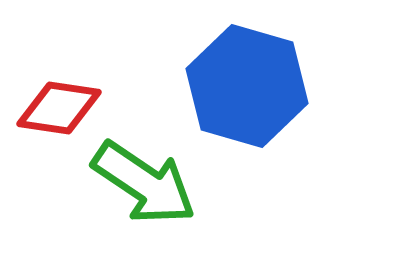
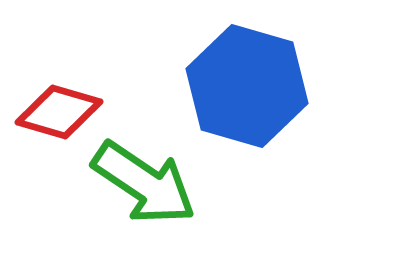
red diamond: moved 4 px down; rotated 8 degrees clockwise
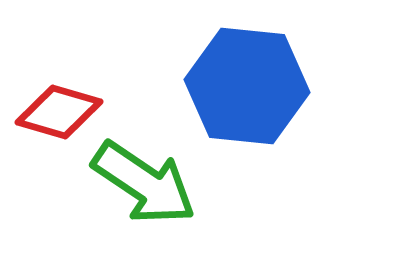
blue hexagon: rotated 10 degrees counterclockwise
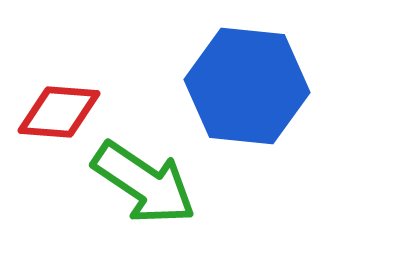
red diamond: rotated 12 degrees counterclockwise
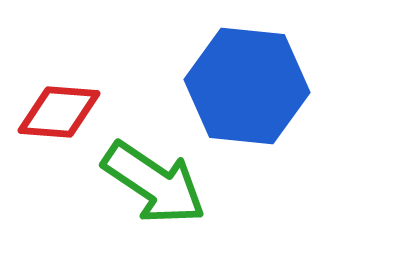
green arrow: moved 10 px right
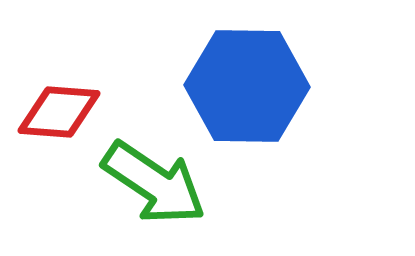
blue hexagon: rotated 5 degrees counterclockwise
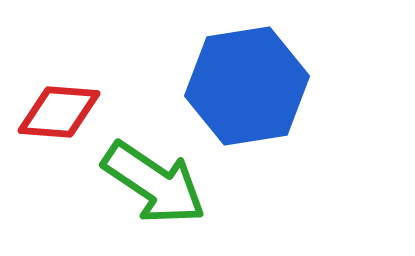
blue hexagon: rotated 10 degrees counterclockwise
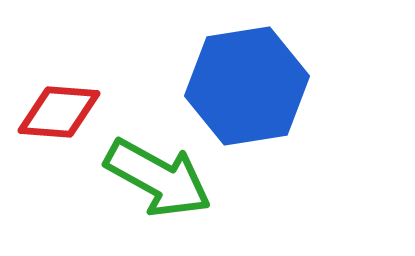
green arrow: moved 4 px right, 5 px up; rotated 5 degrees counterclockwise
